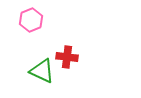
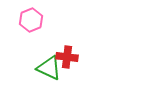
green triangle: moved 7 px right, 3 px up
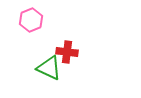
red cross: moved 5 px up
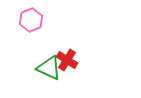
red cross: moved 8 px down; rotated 25 degrees clockwise
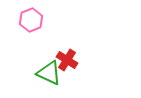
green triangle: moved 5 px down
